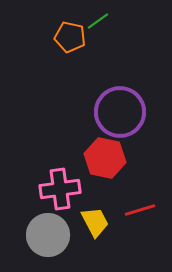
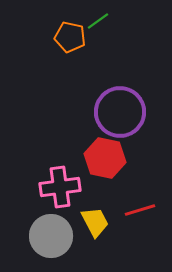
pink cross: moved 2 px up
gray circle: moved 3 px right, 1 px down
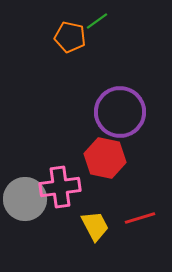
green line: moved 1 px left
red line: moved 8 px down
yellow trapezoid: moved 4 px down
gray circle: moved 26 px left, 37 px up
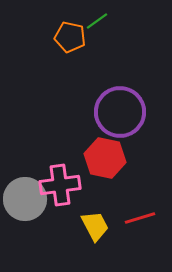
pink cross: moved 2 px up
